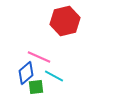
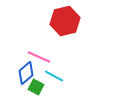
green square: rotated 35 degrees clockwise
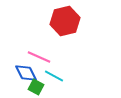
blue diamond: rotated 75 degrees counterclockwise
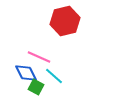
cyan line: rotated 12 degrees clockwise
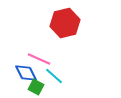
red hexagon: moved 2 px down
pink line: moved 2 px down
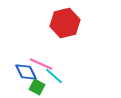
pink line: moved 2 px right, 5 px down
blue diamond: moved 1 px up
green square: moved 1 px right
